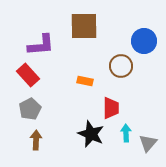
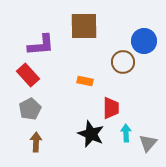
brown circle: moved 2 px right, 4 px up
brown arrow: moved 2 px down
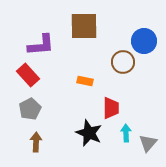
black star: moved 2 px left, 1 px up
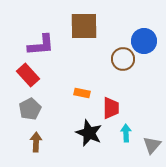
brown circle: moved 3 px up
orange rectangle: moved 3 px left, 12 px down
gray triangle: moved 4 px right, 2 px down
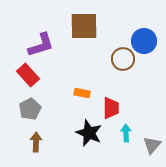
purple L-shape: rotated 12 degrees counterclockwise
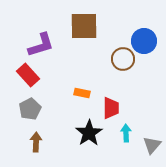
black star: rotated 16 degrees clockwise
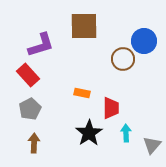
brown arrow: moved 2 px left, 1 px down
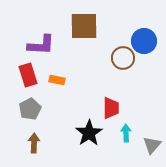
purple L-shape: rotated 20 degrees clockwise
brown circle: moved 1 px up
red rectangle: rotated 25 degrees clockwise
orange rectangle: moved 25 px left, 13 px up
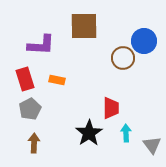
red rectangle: moved 3 px left, 4 px down
gray triangle: rotated 18 degrees counterclockwise
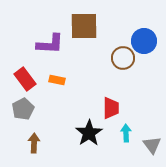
purple L-shape: moved 9 px right, 1 px up
red rectangle: rotated 20 degrees counterclockwise
gray pentagon: moved 7 px left
